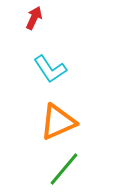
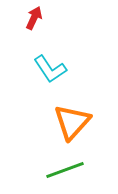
orange triangle: moved 14 px right; rotated 24 degrees counterclockwise
green line: moved 1 px right, 1 px down; rotated 30 degrees clockwise
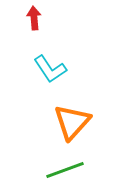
red arrow: rotated 30 degrees counterclockwise
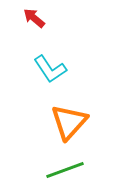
red arrow: rotated 45 degrees counterclockwise
orange triangle: moved 3 px left
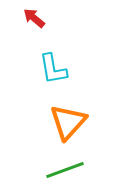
cyan L-shape: moved 3 px right; rotated 24 degrees clockwise
orange triangle: moved 1 px left
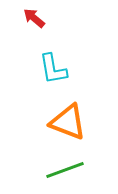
orange triangle: rotated 51 degrees counterclockwise
